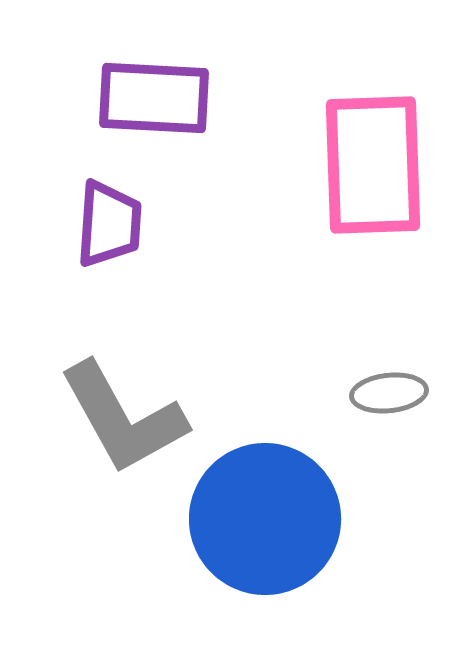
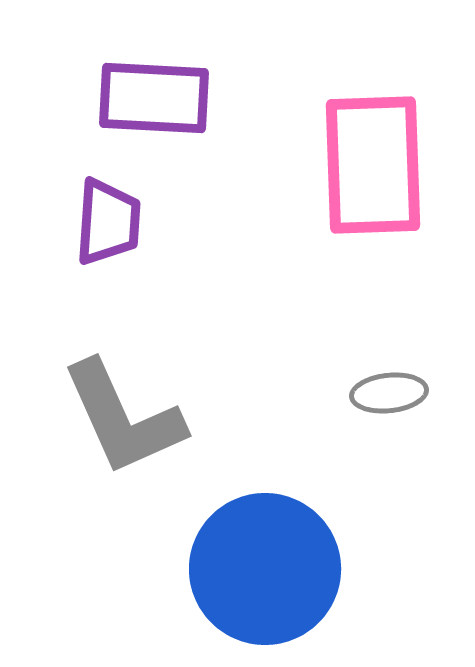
purple trapezoid: moved 1 px left, 2 px up
gray L-shape: rotated 5 degrees clockwise
blue circle: moved 50 px down
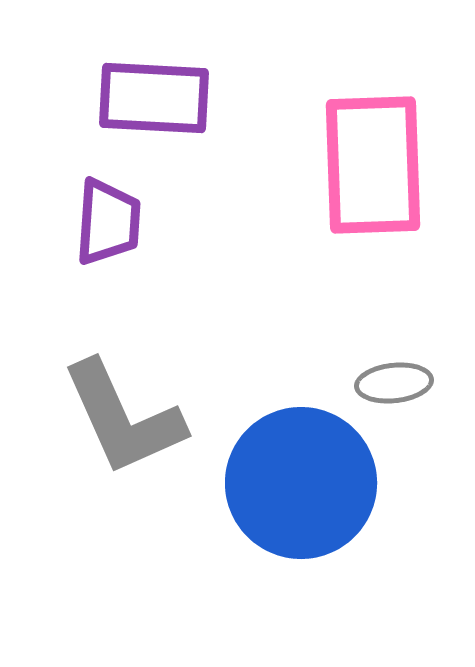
gray ellipse: moved 5 px right, 10 px up
blue circle: moved 36 px right, 86 px up
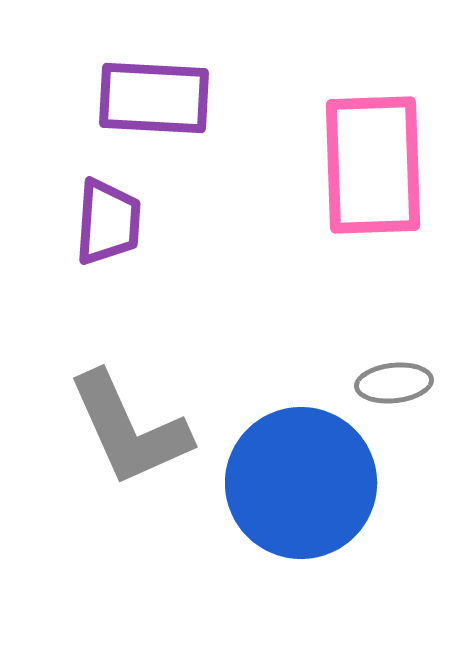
gray L-shape: moved 6 px right, 11 px down
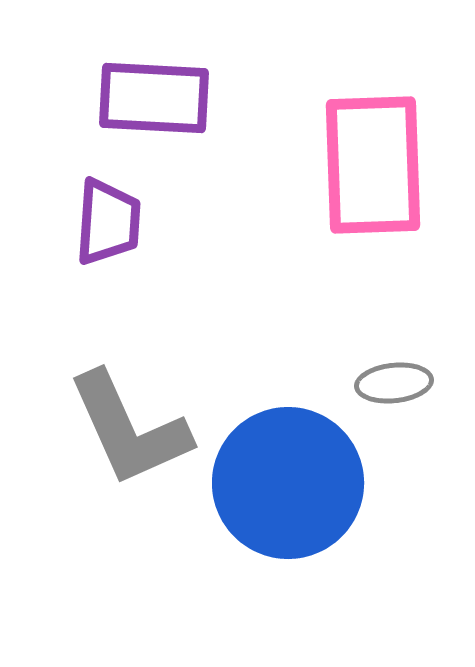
blue circle: moved 13 px left
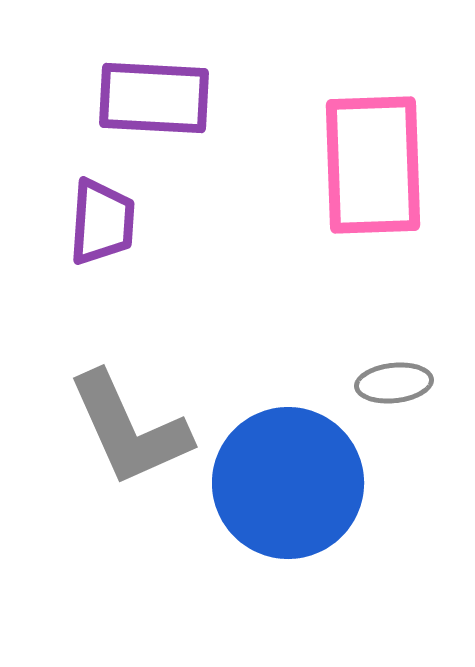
purple trapezoid: moved 6 px left
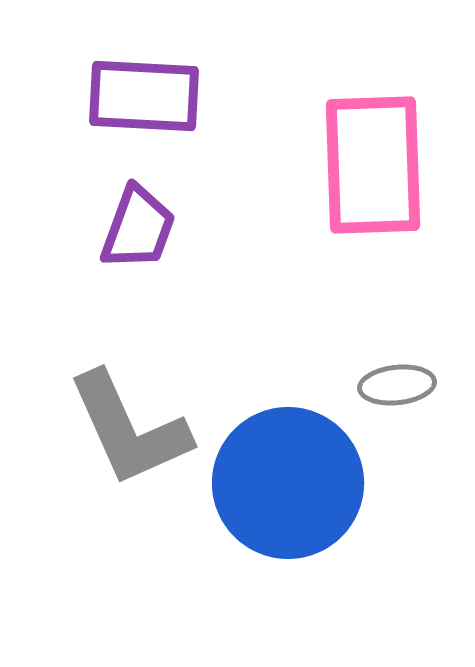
purple rectangle: moved 10 px left, 2 px up
purple trapezoid: moved 36 px right, 6 px down; rotated 16 degrees clockwise
gray ellipse: moved 3 px right, 2 px down
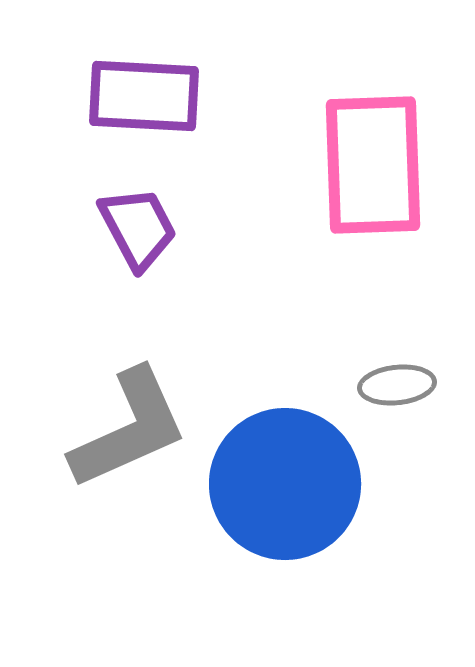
purple trapezoid: rotated 48 degrees counterclockwise
gray L-shape: rotated 90 degrees counterclockwise
blue circle: moved 3 px left, 1 px down
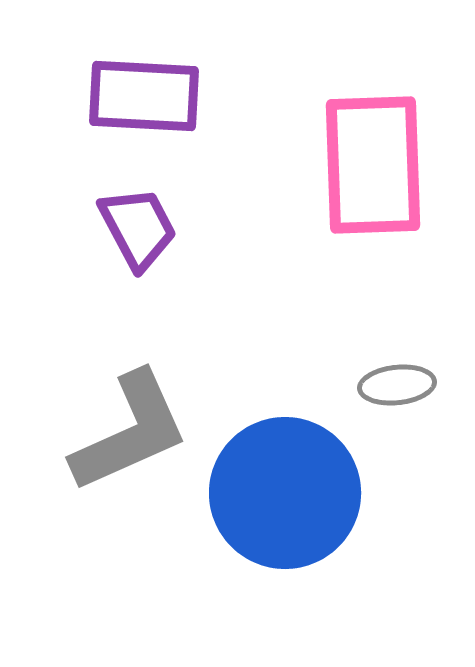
gray L-shape: moved 1 px right, 3 px down
blue circle: moved 9 px down
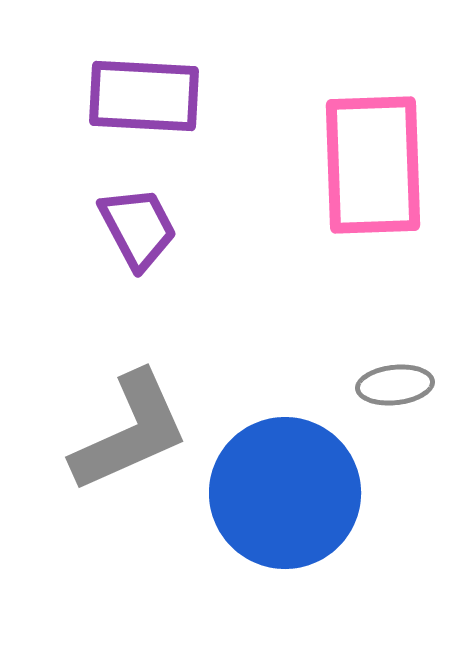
gray ellipse: moved 2 px left
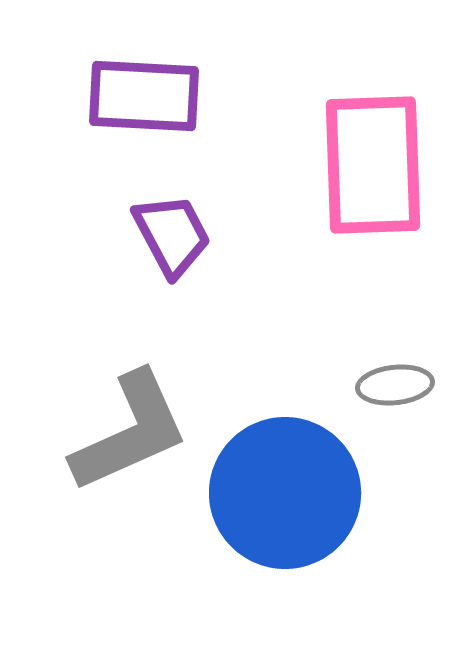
purple trapezoid: moved 34 px right, 7 px down
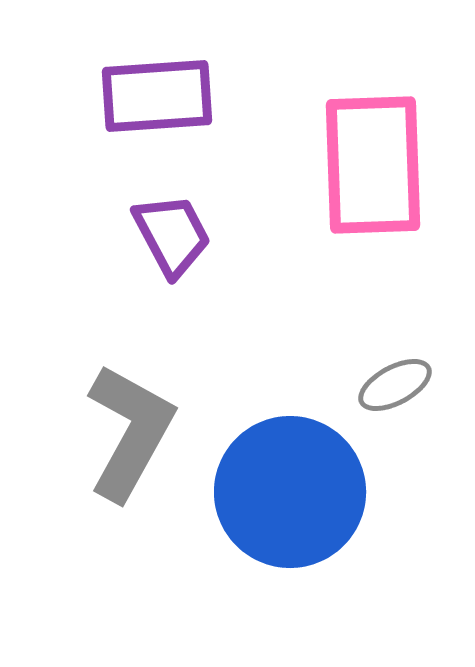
purple rectangle: moved 13 px right; rotated 7 degrees counterclockwise
gray ellipse: rotated 22 degrees counterclockwise
gray L-shape: rotated 37 degrees counterclockwise
blue circle: moved 5 px right, 1 px up
